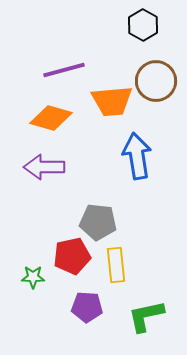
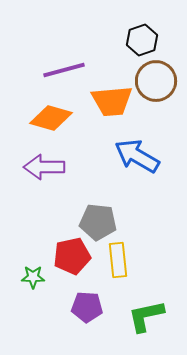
black hexagon: moved 1 px left, 15 px down; rotated 12 degrees clockwise
blue arrow: rotated 51 degrees counterclockwise
yellow rectangle: moved 2 px right, 5 px up
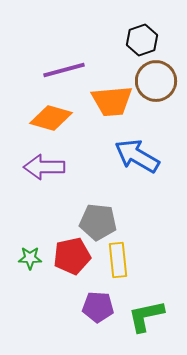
green star: moved 3 px left, 19 px up
purple pentagon: moved 11 px right
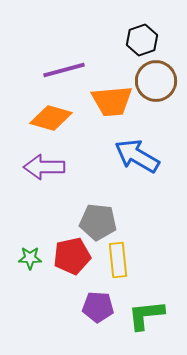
green L-shape: moved 1 px up; rotated 6 degrees clockwise
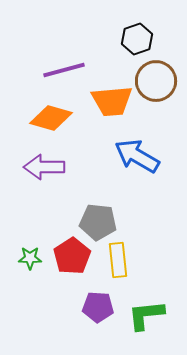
black hexagon: moved 5 px left, 1 px up
red pentagon: rotated 21 degrees counterclockwise
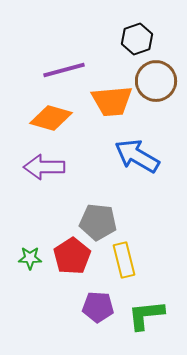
yellow rectangle: moved 6 px right; rotated 8 degrees counterclockwise
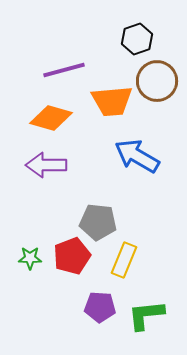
brown circle: moved 1 px right
purple arrow: moved 2 px right, 2 px up
red pentagon: rotated 12 degrees clockwise
yellow rectangle: rotated 36 degrees clockwise
purple pentagon: moved 2 px right
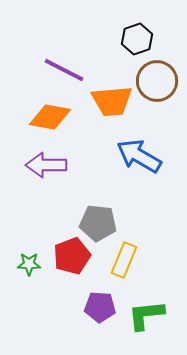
purple line: rotated 42 degrees clockwise
orange diamond: moved 1 px left, 1 px up; rotated 6 degrees counterclockwise
blue arrow: moved 2 px right
gray pentagon: moved 1 px down
green star: moved 1 px left, 6 px down
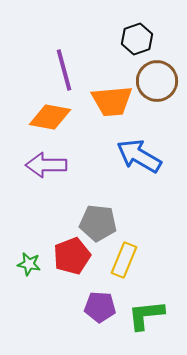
purple line: rotated 48 degrees clockwise
green star: rotated 10 degrees clockwise
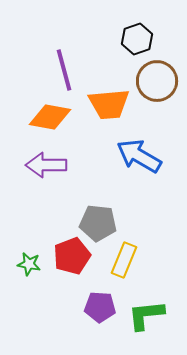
orange trapezoid: moved 3 px left, 3 px down
